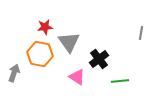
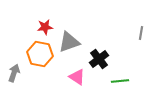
gray triangle: rotated 45 degrees clockwise
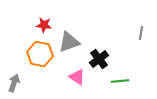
red star: moved 1 px left, 2 px up; rotated 14 degrees clockwise
gray arrow: moved 10 px down
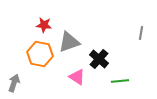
black cross: rotated 12 degrees counterclockwise
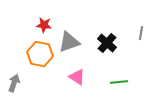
black cross: moved 8 px right, 16 px up
green line: moved 1 px left, 1 px down
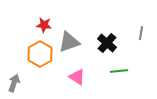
orange hexagon: rotated 20 degrees clockwise
green line: moved 11 px up
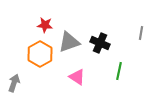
red star: moved 1 px right
black cross: moved 7 px left; rotated 18 degrees counterclockwise
green line: rotated 72 degrees counterclockwise
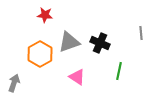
red star: moved 10 px up
gray line: rotated 16 degrees counterclockwise
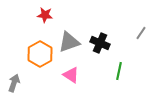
gray line: rotated 40 degrees clockwise
pink triangle: moved 6 px left, 2 px up
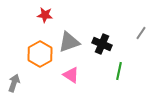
black cross: moved 2 px right, 1 px down
